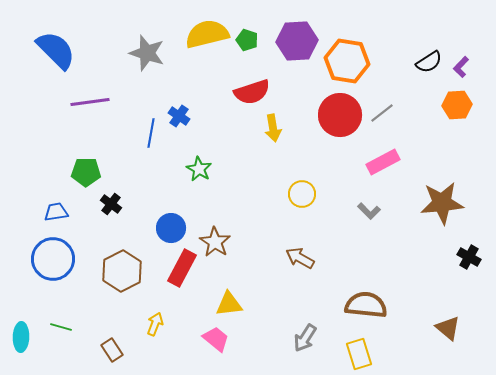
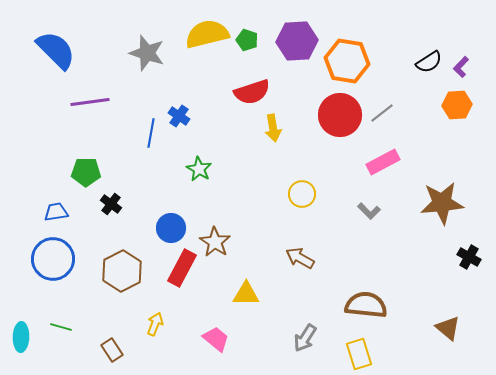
yellow triangle at (229, 304): moved 17 px right, 10 px up; rotated 8 degrees clockwise
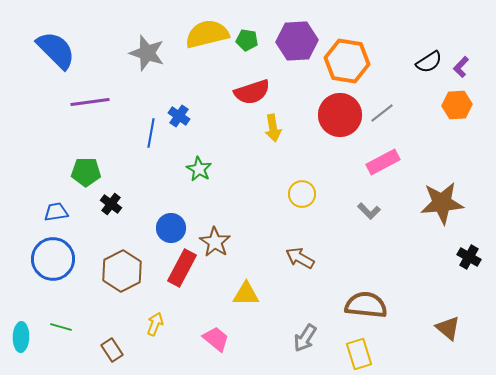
green pentagon at (247, 40): rotated 10 degrees counterclockwise
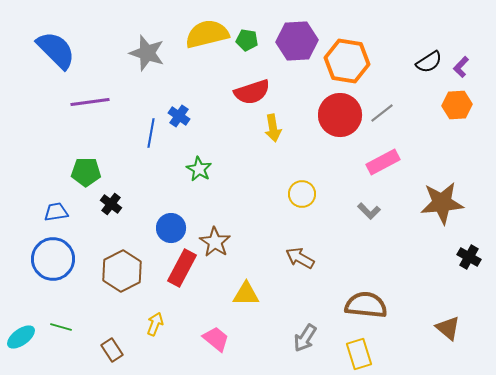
cyan ellipse at (21, 337): rotated 52 degrees clockwise
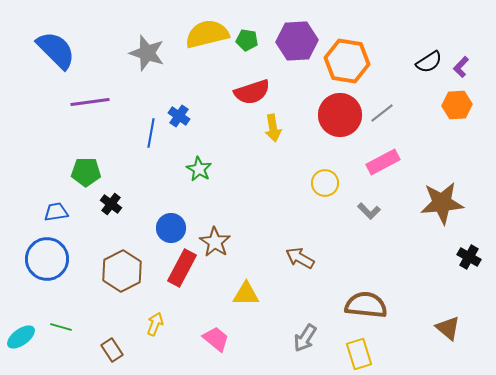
yellow circle at (302, 194): moved 23 px right, 11 px up
blue circle at (53, 259): moved 6 px left
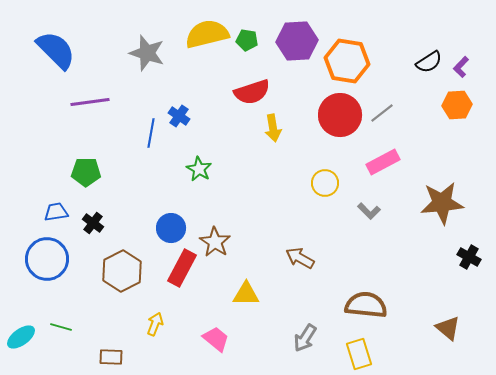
black cross at (111, 204): moved 18 px left, 19 px down
brown rectangle at (112, 350): moved 1 px left, 7 px down; rotated 55 degrees counterclockwise
